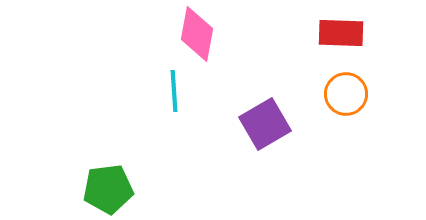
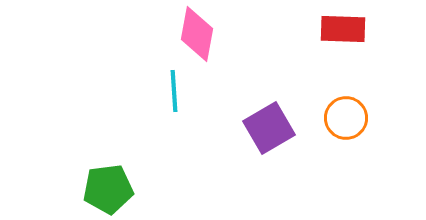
red rectangle: moved 2 px right, 4 px up
orange circle: moved 24 px down
purple square: moved 4 px right, 4 px down
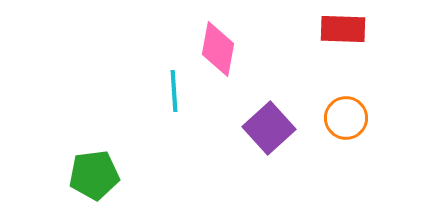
pink diamond: moved 21 px right, 15 px down
purple square: rotated 12 degrees counterclockwise
green pentagon: moved 14 px left, 14 px up
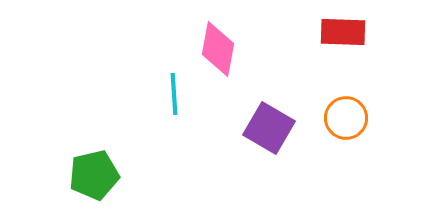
red rectangle: moved 3 px down
cyan line: moved 3 px down
purple square: rotated 18 degrees counterclockwise
green pentagon: rotated 6 degrees counterclockwise
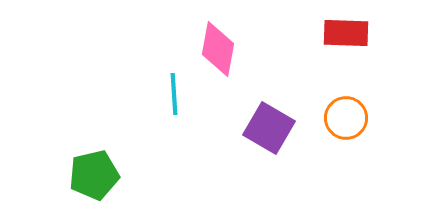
red rectangle: moved 3 px right, 1 px down
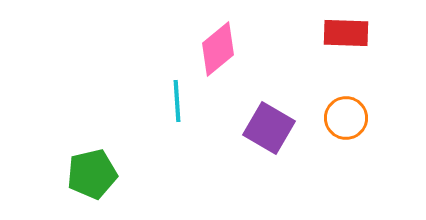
pink diamond: rotated 40 degrees clockwise
cyan line: moved 3 px right, 7 px down
green pentagon: moved 2 px left, 1 px up
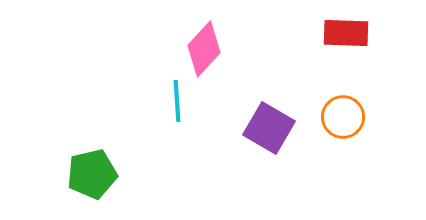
pink diamond: moved 14 px left; rotated 8 degrees counterclockwise
orange circle: moved 3 px left, 1 px up
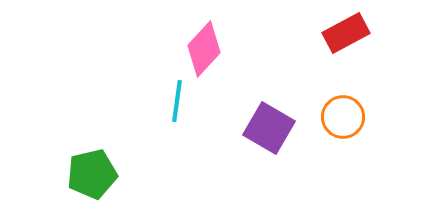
red rectangle: rotated 30 degrees counterclockwise
cyan line: rotated 12 degrees clockwise
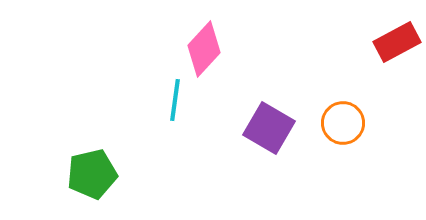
red rectangle: moved 51 px right, 9 px down
cyan line: moved 2 px left, 1 px up
orange circle: moved 6 px down
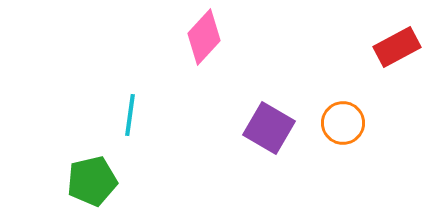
red rectangle: moved 5 px down
pink diamond: moved 12 px up
cyan line: moved 45 px left, 15 px down
green pentagon: moved 7 px down
